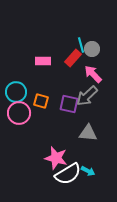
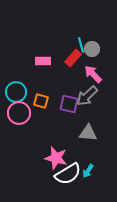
cyan arrow: rotated 96 degrees clockwise
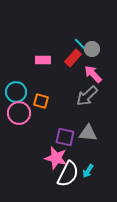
cyan line: rotated 28 degrees counterclockwise
pink rectangle: moved 1 px up
purple square: moved 4 px left, 33 px down
white semicircle: rotated 32 degrees counterclockwise
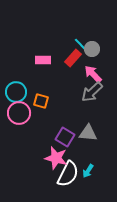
gray arrow: moved 5 px right, 4 px up
purple square: rotated 18 degrees clockwise
